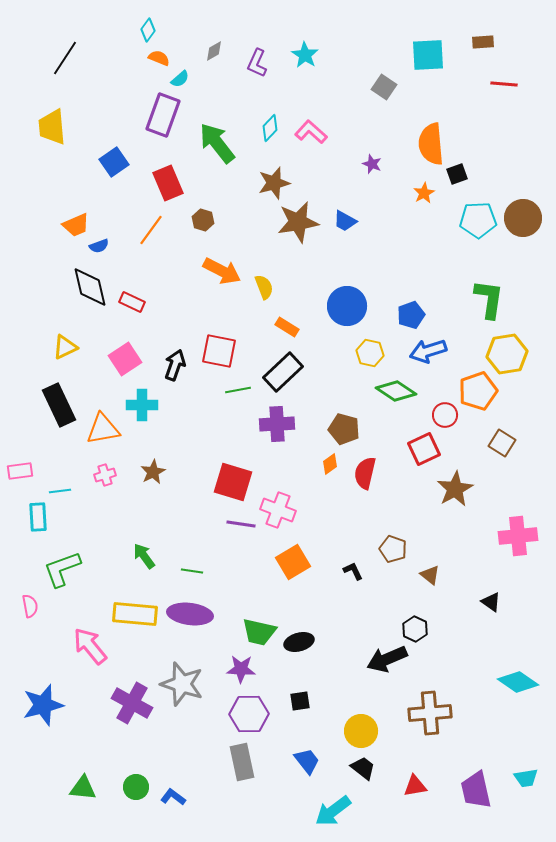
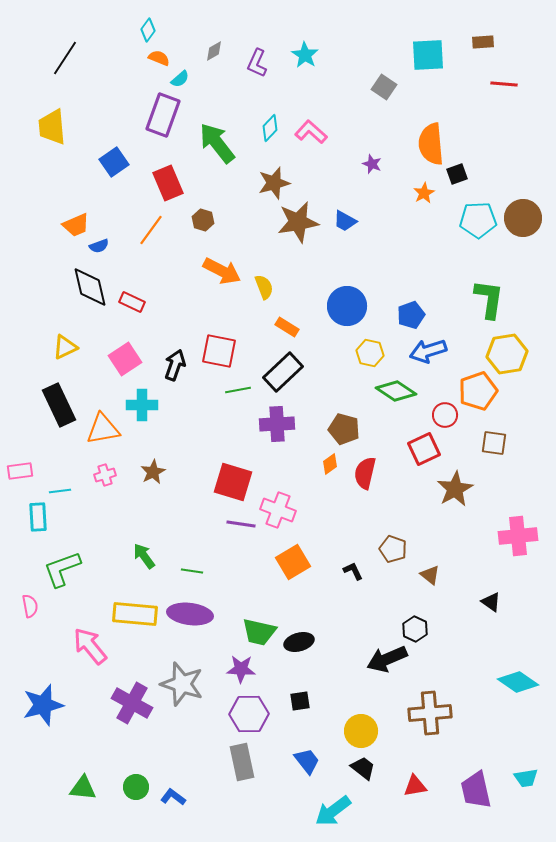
brown square at (502, 443): moved 8 px left; rotated 24 degrees counterclockwise
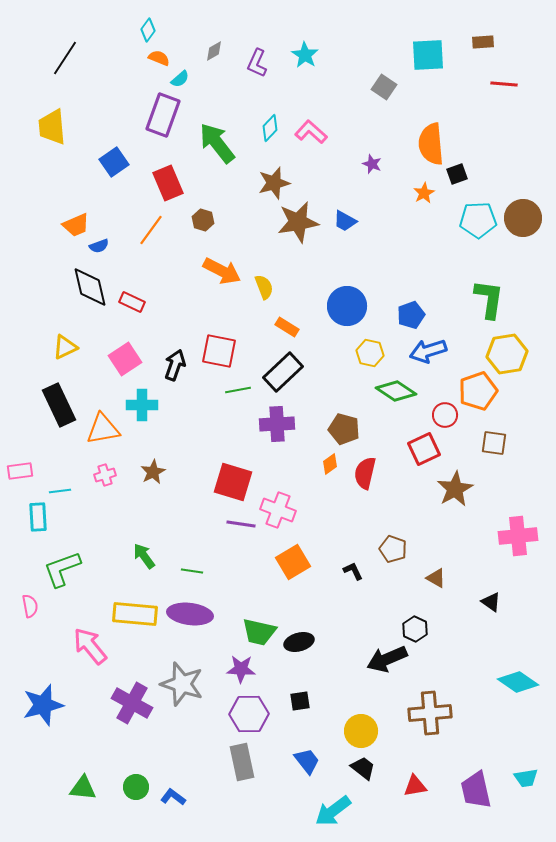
brown triangle at (430, 575): moved 6 px right, 3 px down; rotated 10 degrees counterclockwise
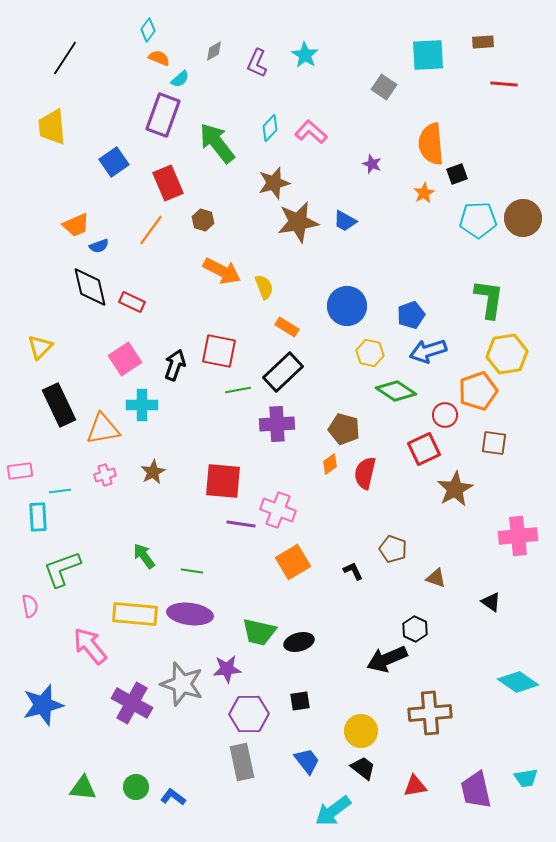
yellow triangle at (65, 347): moved 25 px left; rotated 20 degrees counterclockwise
red square at (233, 482): moved 10 px left, 1 px up; rotated 12 degrees counterclockwise
brown triangle at (436, 578): rotated 10 degrees counterclockwise
purple star at (241, 669): moved 14 px left; rotated 8 degrees counterclockwise
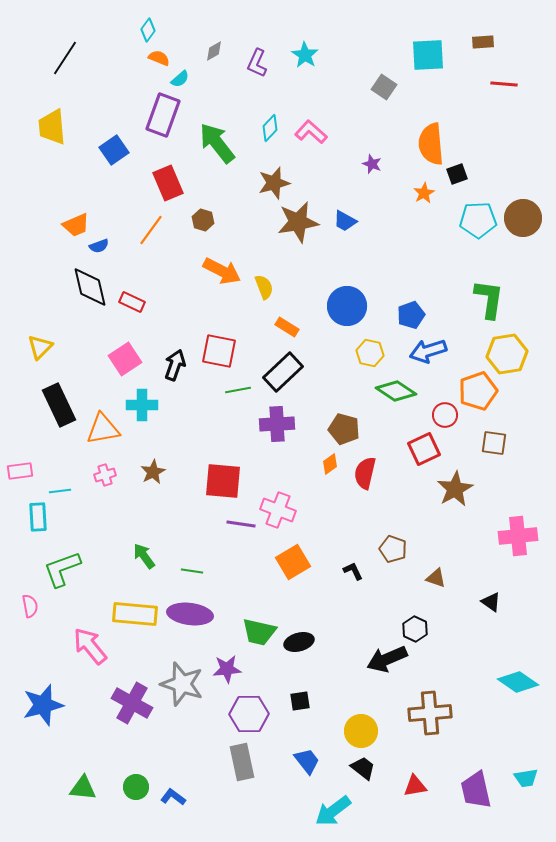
blue square at (114, 162): moved 12 px up
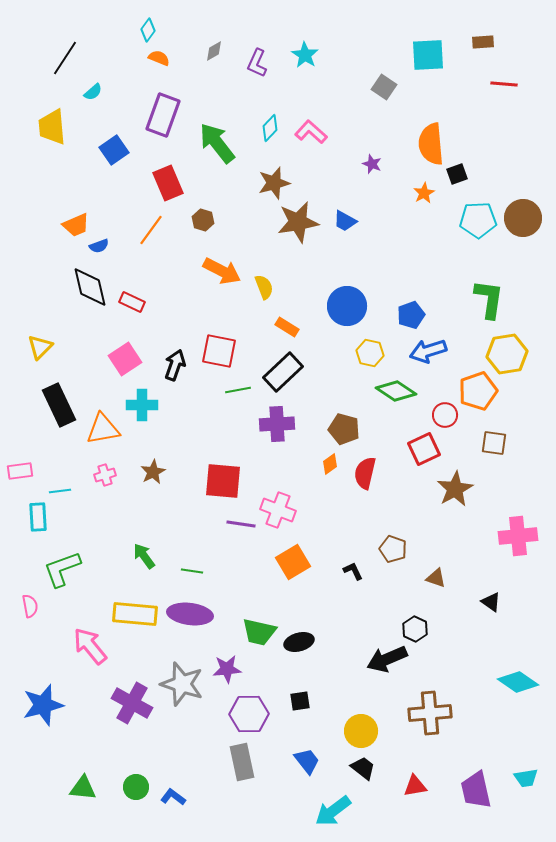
cyan semicircle at (180, 79): moved 87 px left, 13 px down
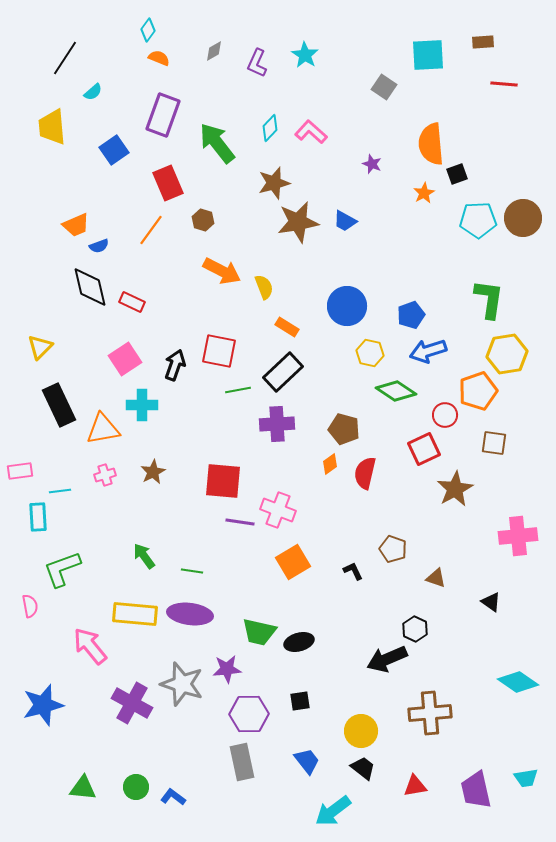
purple line at (241, 524): moved 1 px left, 2 px up
